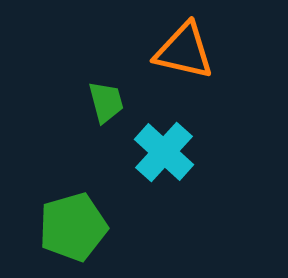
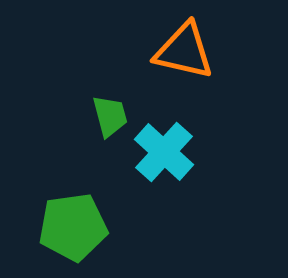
green trapezoid: moved 4 px right, 14 px down
green pentagon: rotated 8 degrees clockwise
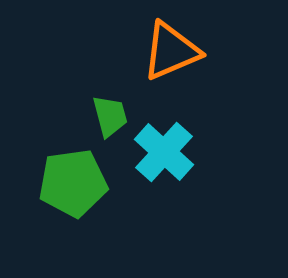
orange triangle: moved 13 px left; rotated 36 degrees counterclockwise
green pentagon: moved 44 px up
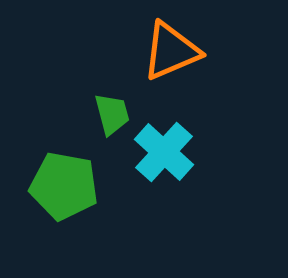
green trapezoid: moved 2 px right, 2 px up
green pentagon: moved 9 px left, 3 px down; rotated 18 degrees clockwise
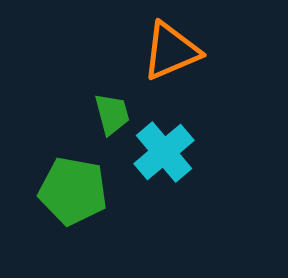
cyan cross: rotated 8 degrees clockwise
green pentagon: moved 9 px right, 5 px down
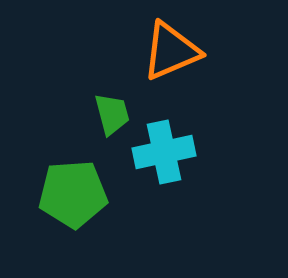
cyan cross: rotated 28 degrees clockwise
green pentagon: moved 3 px down; rotated 14 degrees counterclockwise
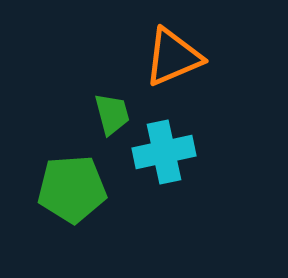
orange triangle: moved 2 px right, 6 px down
green pentagon: moved 1 px left, 5 px up
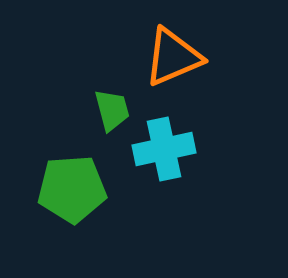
green trapezoid: moved 4 px up
cyan cross: moved 3 px up
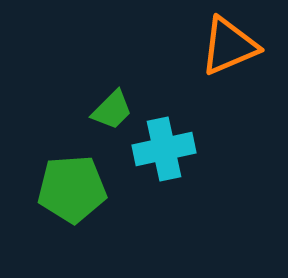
orange triangle: moved 56 px right, 11 px up
green trapezoid: rotated 60 degrees clockwise
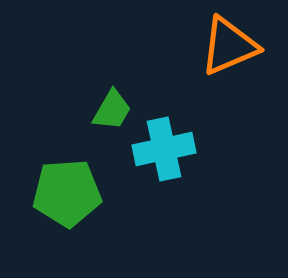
green trapezoid: rotated 15 degrees counterclockwise
green pentagon: moved 5 px left, 4 px down
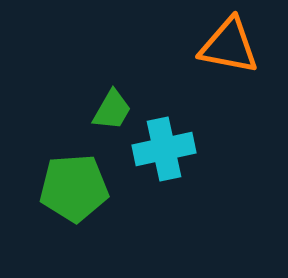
orange triangle: rotated 34 degrees clockwise
green pentagon: moved 7 px right, 5 px up
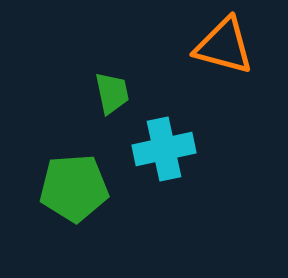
orange triangle: moved 5 px left; rotated 4 degrees clockwise
green trapezoid: moved 17 px up; rotated 42 degrees counterclockwise
